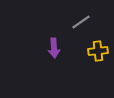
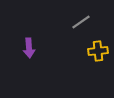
purple arrow: moved 25 px left
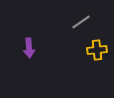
yellow cross: moved 1 px left, 1 px up
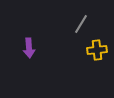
gray line: moved 2 px down; rotated 24 degrees counterclockwise
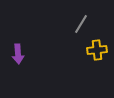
purple arrow: moved 11 px left, 6 px down
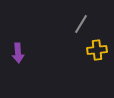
purple arrow: moved 1 px up
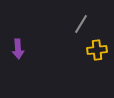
purple arrow: moved 4 px up
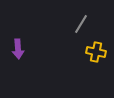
yellow cross: moved 1 px left, 2 px down; rotated 18 degrees clockwise
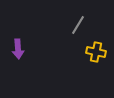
gray line: moved 3 px left, 1 px down
